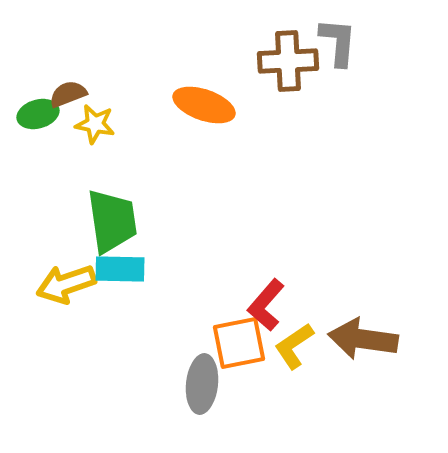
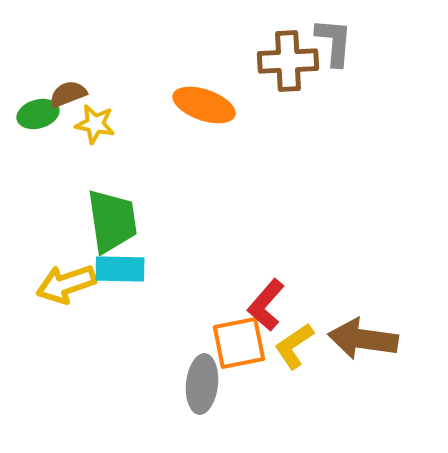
gray L-shape: moved 4 px left
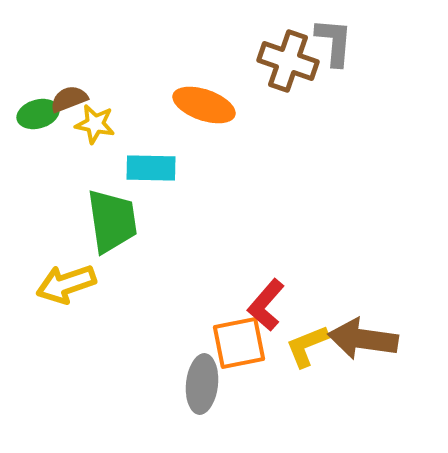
brown cross: rotated 22 degrees clockwise
brown semicircle: moved 1 px right, 5 px down
cyan rectangle: moved 31 px right, 101 px up
yellow L-shape: moved 13 px right; rotated 12 degrees clockwise
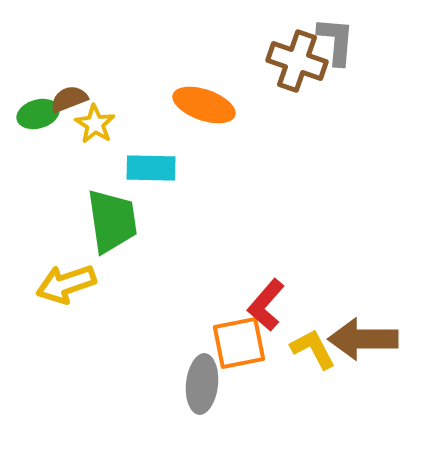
gray L-shape: moved 2 px right, 1 px up
brown cross: moved 9 px right
yellow star: rotated 21 degrees clockwise
brown arrow: rotated 8 degrees counterclockwise
yellow L-shape: moved 6 px right, 3 px down; rotated 84 degrees clockwise
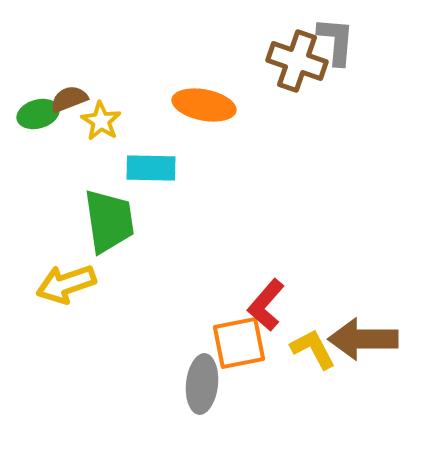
orange ellipse: rotated 8 degrees counterclockwise
yellow star: moved 6 px right, 3 px up
green trapezoid: moved 3 px left
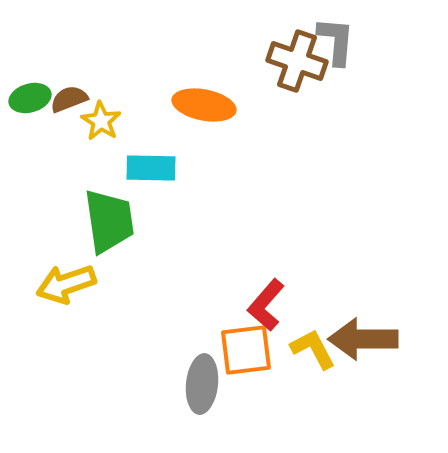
green ellipse: moved 8 px left, 16 px up
orange square: moved 7 px right, 7 px down; rotated 4 degrees clockwise
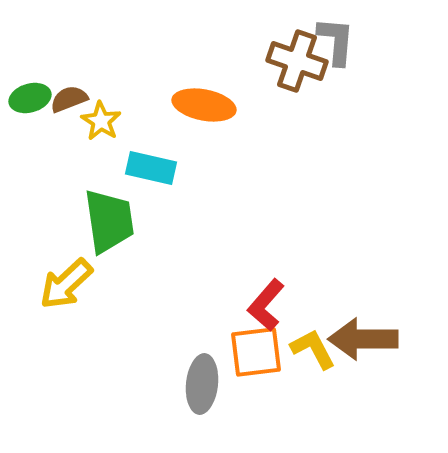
cyan rectangle: rotated 12 degrees clockwise
yellow arrow: rotated 24 degrees counterclockwise
orange square: moved 10 px right, 2 px down
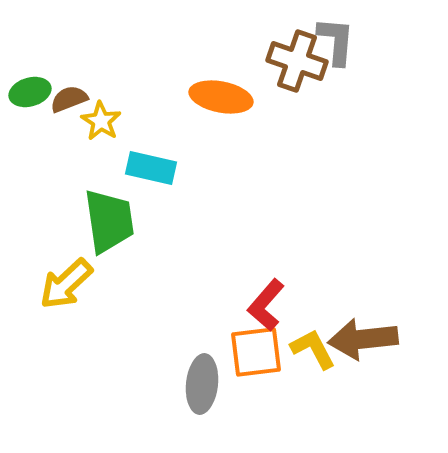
green ellipse: moved 6 px up
orange ellipse: moved 17 px right, 8 px up
brown arrow: rotated 6 degrees counterclockwise
